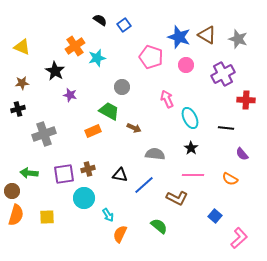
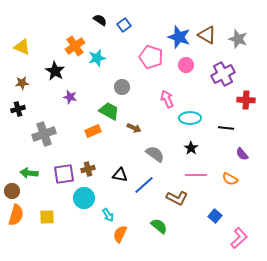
purple star at (70, 95): moved 2 px down
cyan ellipse at (190, 118): rotated 65 degrees counterclockwise
gray semicircle at (155, 154): rotated 30 degrees clockwise
pink line at (193, 175): moved 3 px right
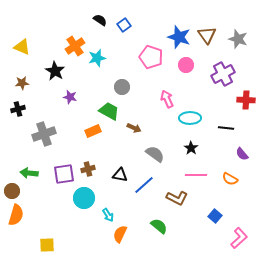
brown triangle at (207, 35): rotated 24 degrees clockwise
yellow square at (47, 217): moved 28 px down
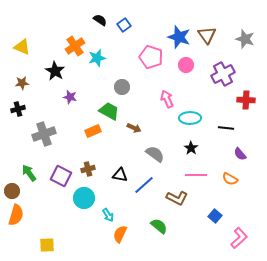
gray star at (238, 39): moved 7 px right
purple semicircle at (242, 154): moved 2 px left
green arrow at (29, 173): rotated 48 degrees clockwise
purple square at (64, 174): moved 3 px left, 2 px down; rotated 35 degrees clockwise
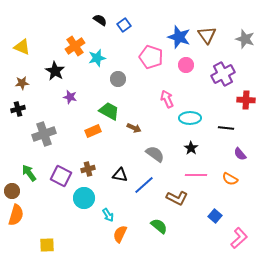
gray circle at (122, 87): moved 4 px left, 8 px up
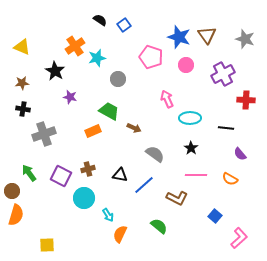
black cross at (18, 109): moved 5 px right; rotated 24 degrees clockwise
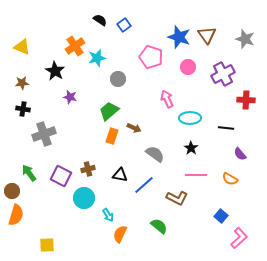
pink circle at (186, 65): moved 2 px right, 2 px down
green trapezoid at (109, 111): rotated 70 degrees counterclockwise
orange rectangle at (93, 131): moved 19 px right, 5 px down; rotated 49 degrees counterclockwise
blue square at (215, 216): moved 6 px right
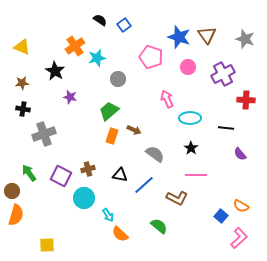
brown arrow at (134, 128): moved 2 px down
orange semicircle at (230, 179): moved 11 px right, 27 px down
orange semicircle at (120, 234): rotated 72 degrees counterclockwise
